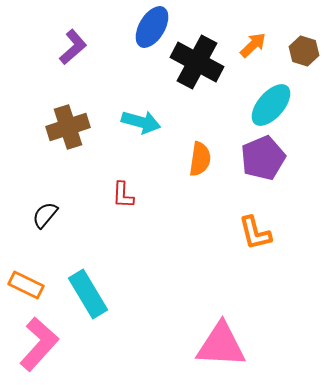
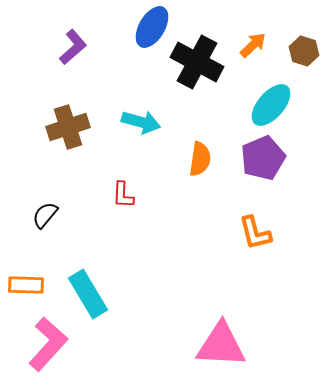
orange rectangle: rotated 24 degrees counterclockwise
pink L-shape: moved 9 px right
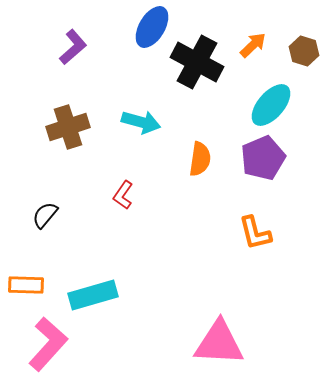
red L-shape: rotated 32 degrees clockwise
cyan rectangle: moved 5 px right, 1 px down; rotated 75 degrees counterclockwise
pink triangle: moved 2 px left, 2 px up
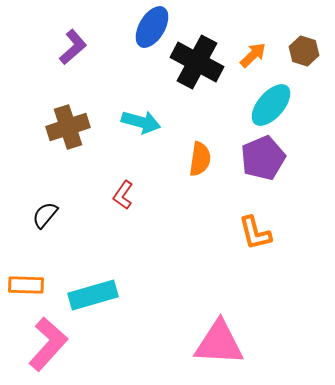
orange arrow: moved 10 px down
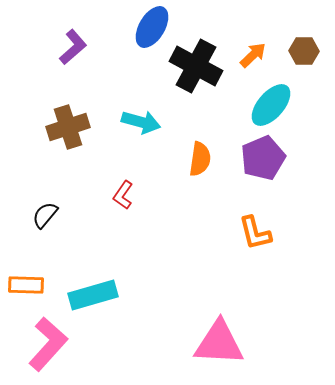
brown hexagon: rotated 16 degrees counterclockwise
black cross: moved 1 px left, 4 px down
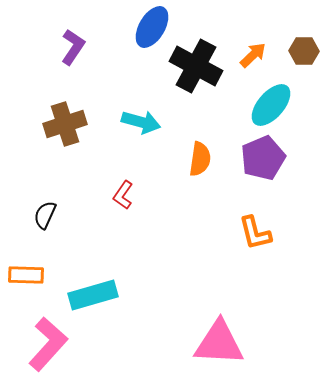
purple L-shape: rotated 15 degrees counterclockwise
brown cross: moved 3 px left, 3 px up
black semicircle: rotated 16 degrees counterclockwise
orange rectangle: moved 10 px up
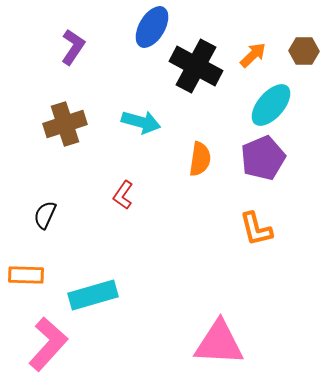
orange L-shape: moved 1 px right, 4 px up
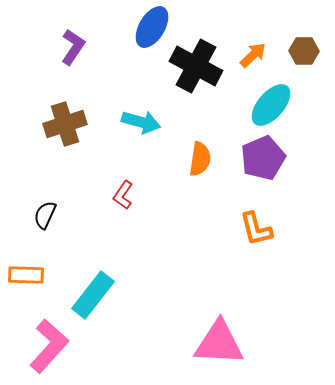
cyan rectangle: rotated 36 degrees counterclockwise
pink L-shape: moved 1 px right, 2 px down
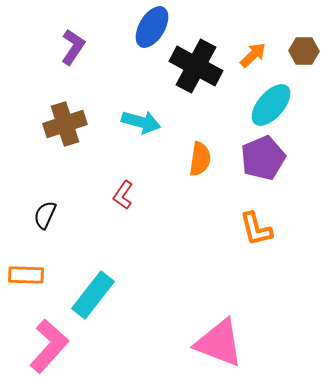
pink triangle: rotated 18 degrees clockwise
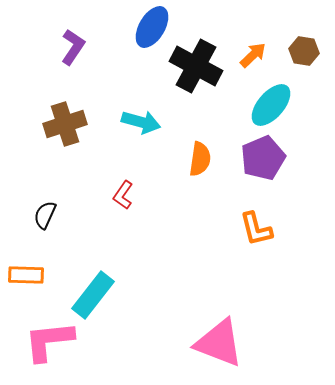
brown hexagon: rotated 8 degrees clockwise
pink L-shape: moved 5 px up; rotated 138 degrees counterclockwise
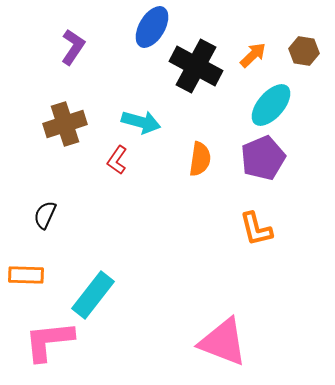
red L-shape: moved 6 px left, 35 px up
pink triangle: moved 4 px right, 1 px up
